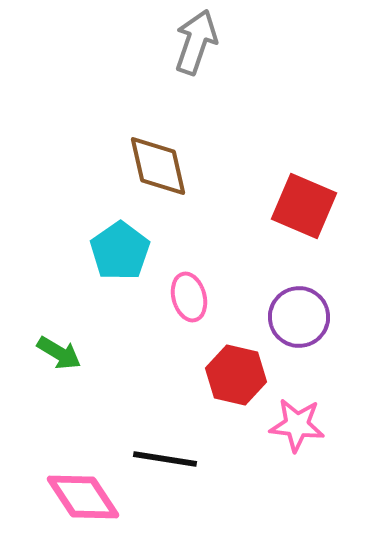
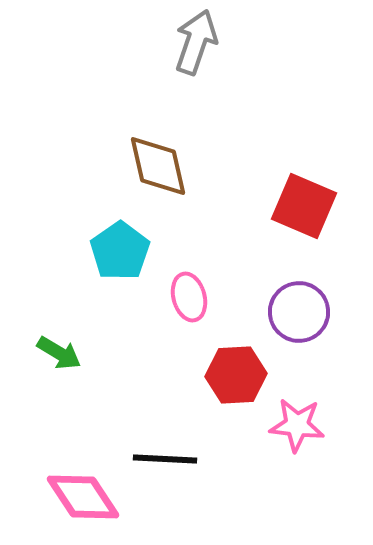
purple circle: moved 5 px up
red hexagon: rotated 16 degrees counterclockwise
black line: rotated 6 degrees counterclockwise
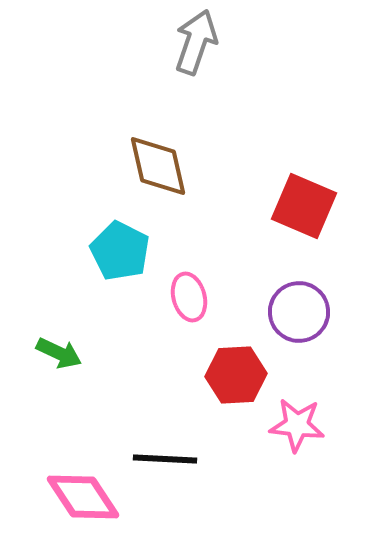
cyan pentagon: rotated 10 degrees counterclockwise
green arrow: rotated 6 degrees counterclockwise
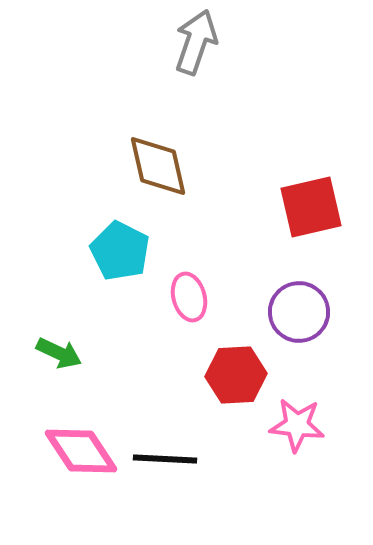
red square: moved 7 px right, 1 px down; rotated 36 degrees counterclockwise
pink diamond: moved 2 px left, 46 px up
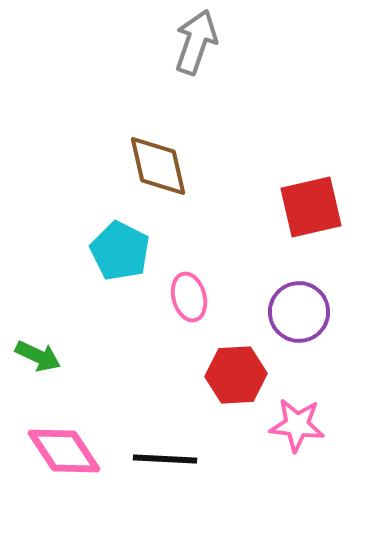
green arrow: moved 21 px left, 3 px down
pink diamond: moved 17 px left
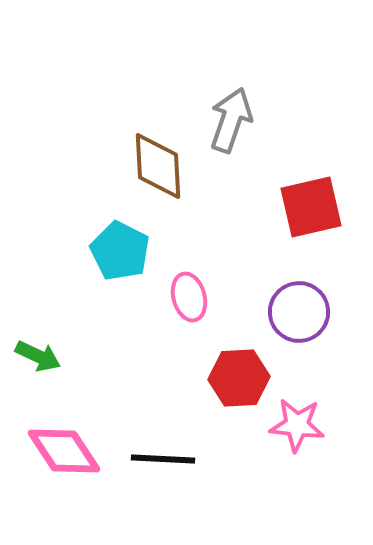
gray arrow: moved 35 px right, 78 px down
brown diamond: rotated 10 degrees clockwise
red hexagon: moved 3 px right, 3 px down
black line: moved 2 px left
